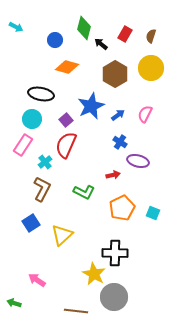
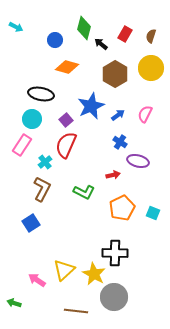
pink rectangle: moved 1 px left
yellow triangle: moved 2 px right, 35 px down
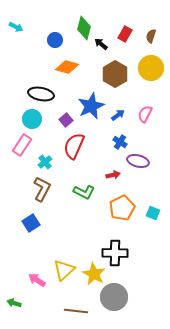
red semicircle: moved 8 px right, 1 px down
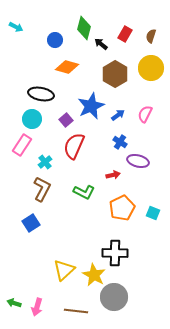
yellow star: moved 1 px down
pink arrow: moved 27 px down; rotated 108 degrees counterclockwise
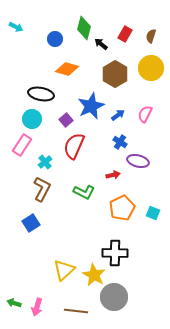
blue circle: moved 1 px up
orange diamond: moved 2 px down
